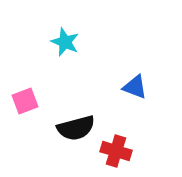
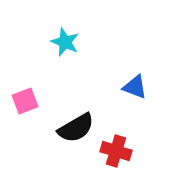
black semicircle: rotated 15 degrees counterclockwise
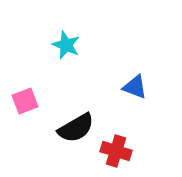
cyan star: moved 1 px right, 3 px down
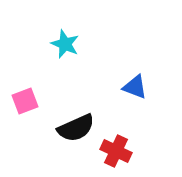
cyan star: moved 1 px left, 1 px up
black semicircle: rotated 6 degrees clockwise
red cross: rotated 8 degrees clockwise
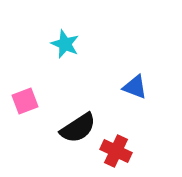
black semicircle: moved 2 px right; rotated 9 degrees counterclockwise
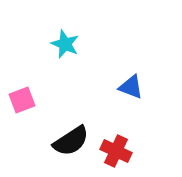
blue triangle: moved 4 px left
pink square: moved 3 px left, 1 px up
black semicircle: moved 7 px left, 13 px down
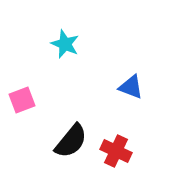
black semicircle: rotated 18 degrees counterclockwise
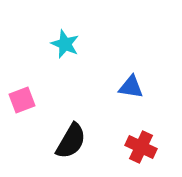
blue triangle: rotated 12 degrees counterclockwise
black semicircle: rotated 9 degrees counterclockwise
red cross: moved 25 px right, 4 px up
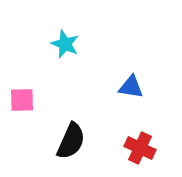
pink square: rotated 20 degrees clockwise
black semicircle: rotated 6 degrees counterclockwise
red cross: moved 1 px left, 1 px down
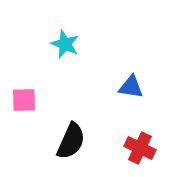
pink square: moved 2 px right
